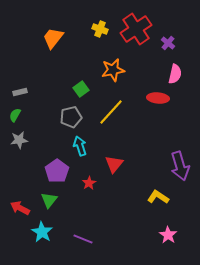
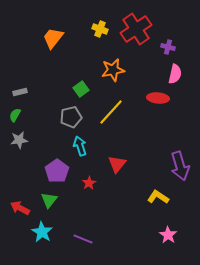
purple cross: moved 4 px down; rotated 24 degrees counterclockwise
red triangle: moved 3 px right
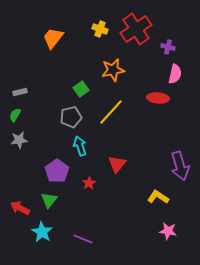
pink star: moved 4 px up; rotated 24 degrees counterclockwise
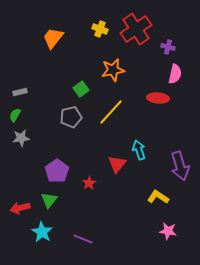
gray star: moved 2 px right, 2 px up
cyan arrow: moved 59 px right, 4 px down
red arrow: rotated 42 degrees counterclockwise
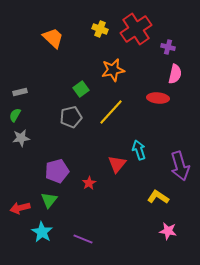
orange trapezoid: rotated 95 degrees clockwise
purple pentagon: rotated 20 degrees clockwise
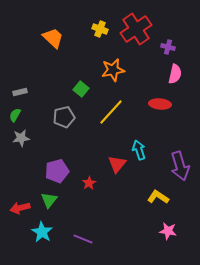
green square: rotated 14 degrees counterclockwise
red ellipse: moved 2 px right, 6 px down
gray pentagon: moved 7 px left
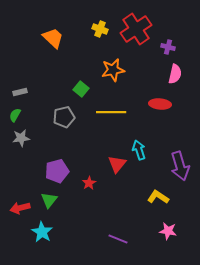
yellow line: rotated 48 degrees clockwise
purple line: moved 35 px right
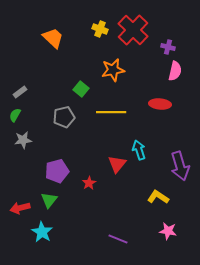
red cross: moved 3 px left, 1 px down; rotated 12 degrees counterclockwise
pink semicircle: moved 3 px up
gray rectangle: rotated 24 degrees counterclockwise
gray star: moved 2 px right, 2 px down
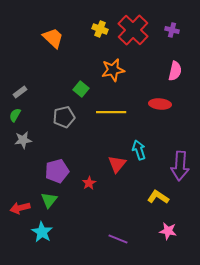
purple cross: moved 4 px right, 17 px up
purple arrow: rotated 20 degrees clockwise
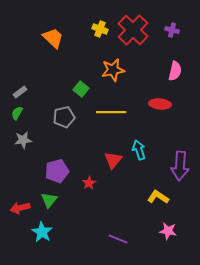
green semicircle: moved 2 px right, 2 px up
red triangle: moved 4 px left, 4 px up
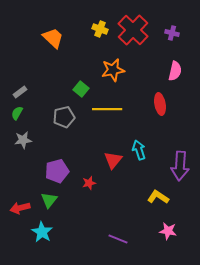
purple cross: moved 3 px down
red ellipse: rotated 75 degrees clockwise
yellow line: moved 4 px left, 3 px up
red star: rotated 16 degrees clockwise
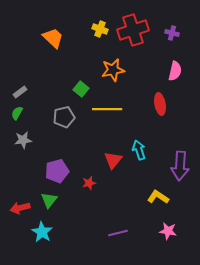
red cross: rotated 28 degrees clockwise
purple line: moved 6 px up; rotated 36 degrees counterclockwise
